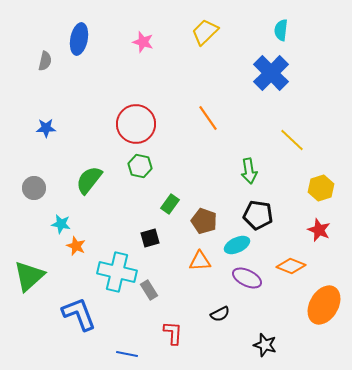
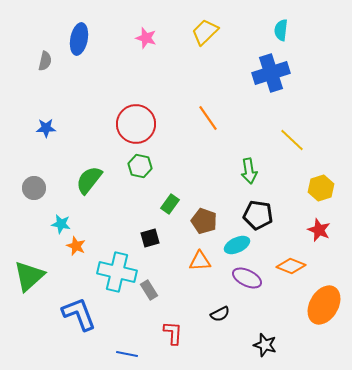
pink star: moved 3 px right, 4 px up
blue cross: rotated 27 degrees clockwise
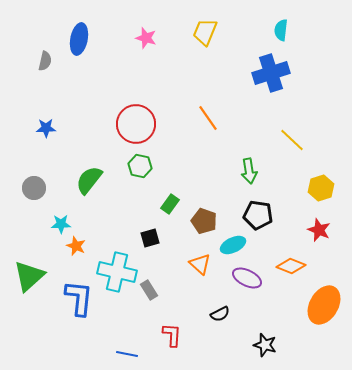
yellow trapezoid: rotated 24 degrees counterclockwise
cyan star: rotated 12 degrees counterclockwise
cyan ellipse: moved 4 px left
orange triangle: moved 3 px down; rotated 45 degrees clockwise
blue L-shape: moved 16 px up; rotated 27 degrees clockwise
red L-shape: moved 1 px left, 2 px down
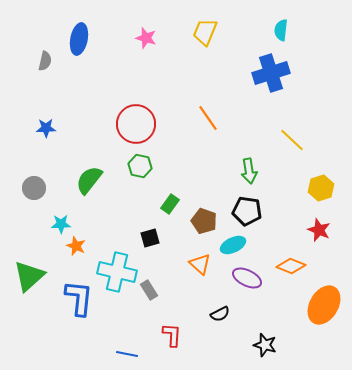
black pentagon: moved 11 px left, 4 px up
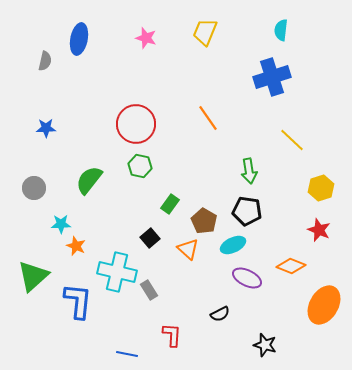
blue cross: moved 1 px right, 4 px down
brown pentagon: rotated 10 degrees clockwise
black square: rotated 24 degrees counterclockwise
orange triangle: moved 12 px left, 15 px up
green triangle: moved 4 px right
blue L-shape: moved 1 px left, 3 px down
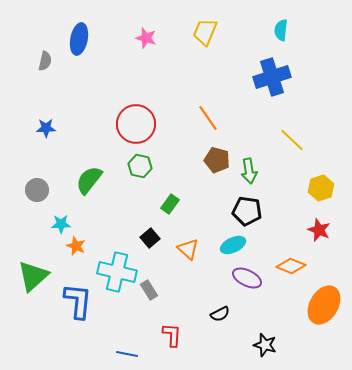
gray circle: moved 3 px right, 2 px down
brown pentagon: moved 13 px right, 61 px up; rotated 15 degrees counterclockwise
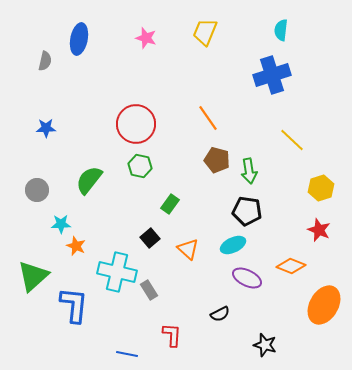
blue cross: moved 2 px up
blue L-shape: moved 4 px left, 4 px down
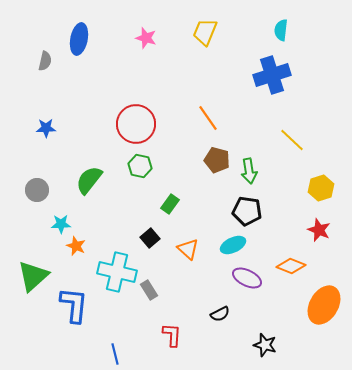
blue line: moved 12 px left; rotated 65 degrees clockwise
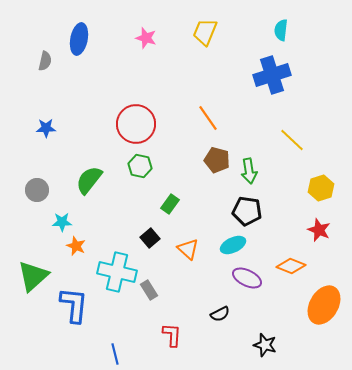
cyan star: moved 1 px right, 2 px up
